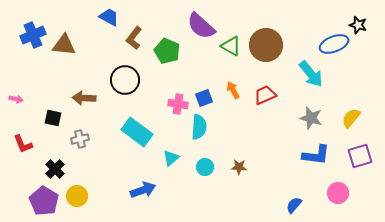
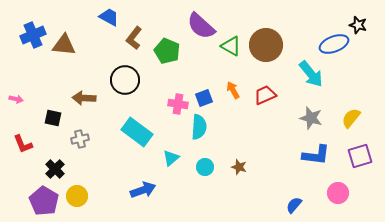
brown star: rotated 14 degrees clockwise
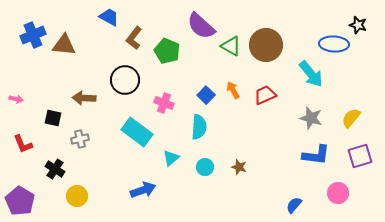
blue ellipse: rotated 24 degrees clockwise
blue square: moved 2 px right, 3 px up; rotated 24 degrees counterclockwise
pink cross: moved 14 px left, 1 px up; rotated 12 degrees clockwise
black cross: rotated 12 degrees counterclockwise
purple pentagon: moved 24 px left
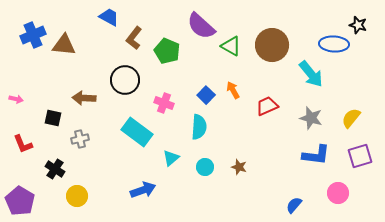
brown circle: moved 6 px right
red trapezoid: moved 2 px right, 11 px down
